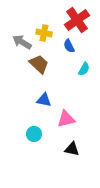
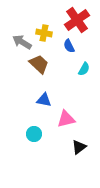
black triangle: moved 7 px right, 2 px up; rotated 49 degrees counterclockwise
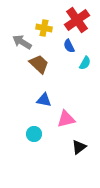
yellow cross: moved 5 px up
cyan semicircle: moved 1 px right, 6 px up
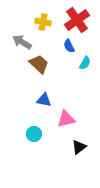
yellow cross: moved 1 px left, 6 px up
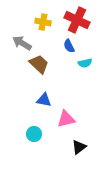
red cross: rotated 30 degrees counterclockwise
gray arrow: moved 1 px down
cyan semicircle: rotated 48 degrees clockwise
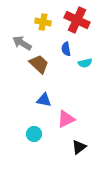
blue semicircle: moved 3 px left, 3 px down; rotated 16 degrees clockwise
pink triangle: rotated 12 degrees counterclockwise
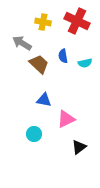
red cross: moved 1 px down
blue semicircle: moved 3 px left, 7 px down
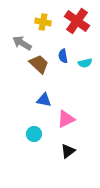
red cross: rotated 10 degrees clockwise
black triangle: moved 11 px left, 4 px down
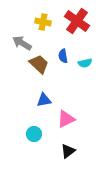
blue triangle: rotated 21 degrees counterclockwise
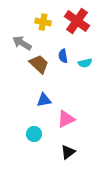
black triangle: moved 1 px down
